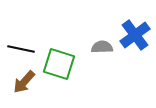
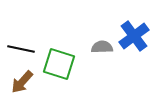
blue cross: moved 1 px left, 1 px down
brown arrow: moved 2 px left
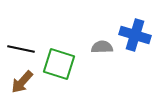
blue cross: moved 1 px right, 1 px up; rotated 36 degrees counterclockwise
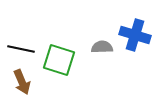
green square: moved 4 px up
brown arrow: rotated 65 degrees counterclockwise
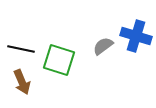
blue cross: moved 1 px right, 1 px down
gray semicircle: moved 1 px right, 1 px up; rotated 35 degrees counterclockwise
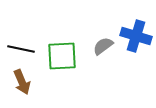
green square: moved 3 px right, 4 px up; rotated 20 degrees counterclockwise
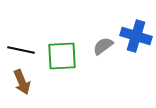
black line: moved 1 px down
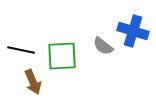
blue cross: moved 3 px left, 5 px up
gray semicircle: rotated 105 degrees counterclockwise
brown arrow: moved 11 px right
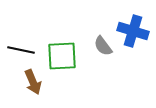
gray semicircle: rotated 15 degrees clockwise
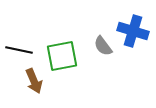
black line: moved 2 px left
green square: rotated 8 degrees counterclockwise
brown arrow: moved 1 px right, 1 px up
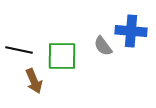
blue cross: moved 2 px left; rotated 12 degrees counterclockwise
green square: rotated 12 degrees clockwise
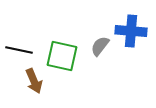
gray semicircle: moved 3 px left; rotated 75 degrees clockwise
green square: rotated 12 degrees clockwise
